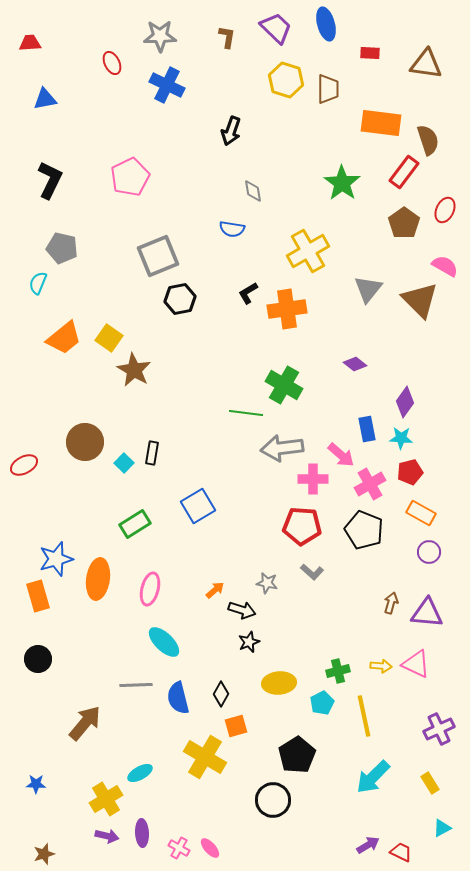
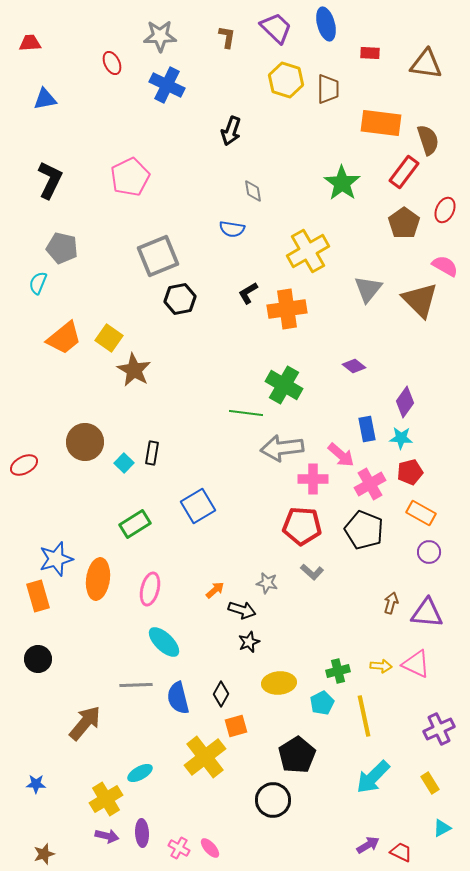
purple diamond at (355, 364): moved 1 px left, 2 px down
yellow cross at (205, 757): rotated 21 degrees clockwise
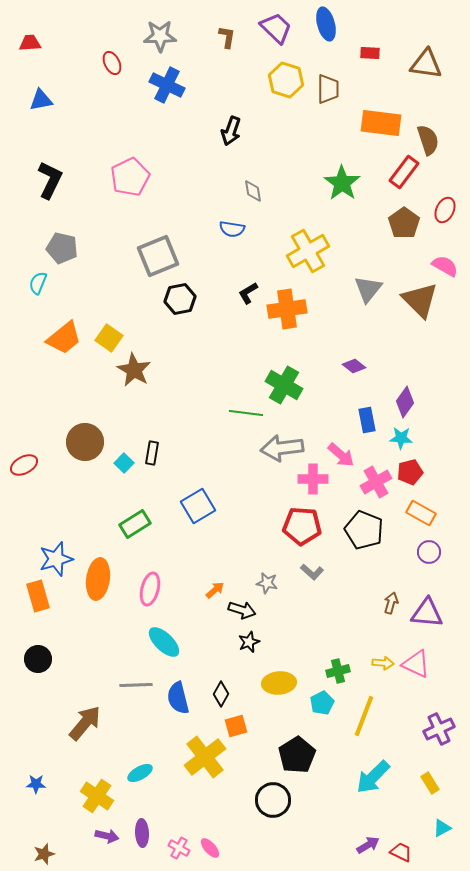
blue triangle at (45, 99): moved 4 px left, 1 px down
blue rectangle at (367, 429): moved 9 px up
pink cross at (370, 484): moved 6 px right, 2 px up
yellow arrow at (381, 666): moved 2 px right, 3 px up
yellow line at (364, 716): rotated 33 degrees clockwise
yellow cross at (106, 799): moved 9 px left, 3 px up; rotated 24 degrees counterclockwise
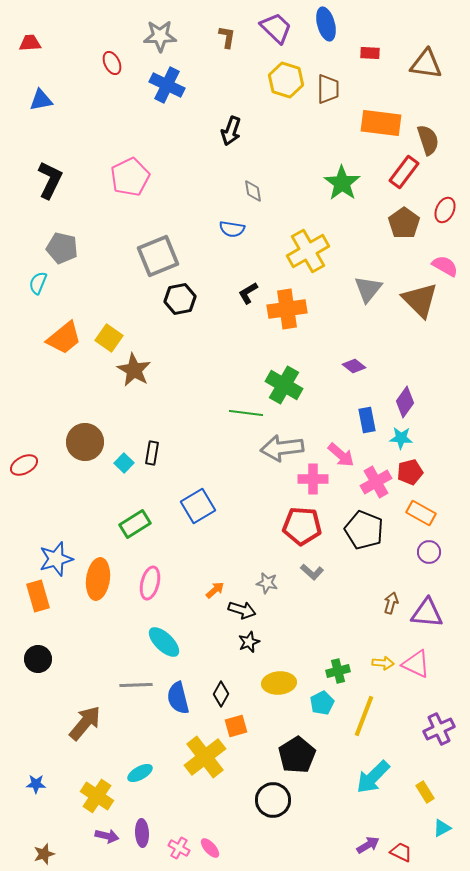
pink ellipse at (150, 589): moved 6 px up
yellow rectangle at (430, 783): moved 5 px left, 9 px down
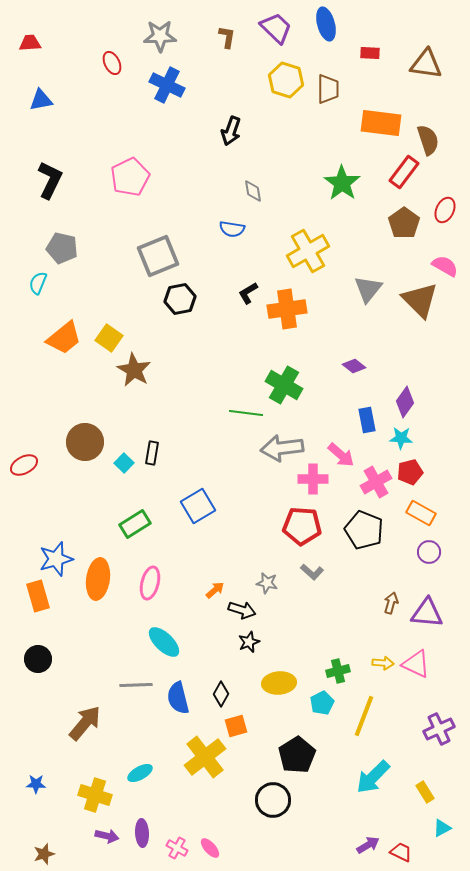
yellow cross at (97, 796): moved 2 px left, 1 px up; rotated 16 degrees counterclockwise
pink cross at (179, 848): moved 2 px left
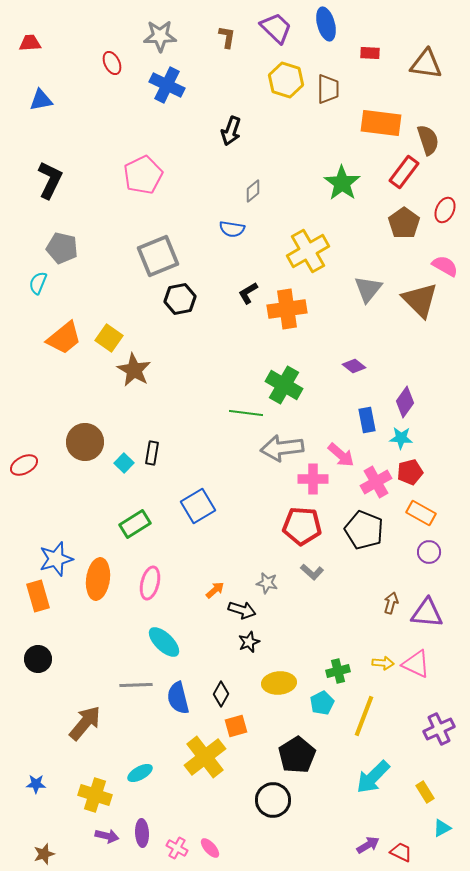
pink pentagon at (130, 177): moved 13 px right, 2 px up
gray diamond at (253, 191): rotated 60 degrees clockwise
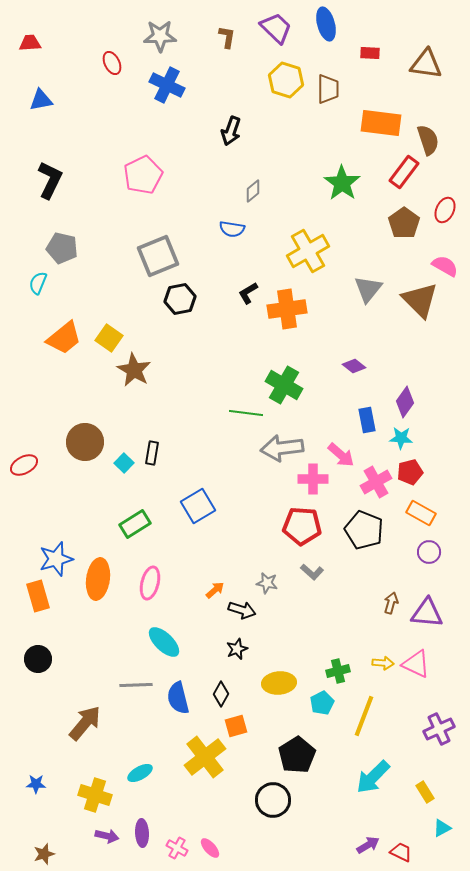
black star at (249, 642): moved 12 px left, 7 px down
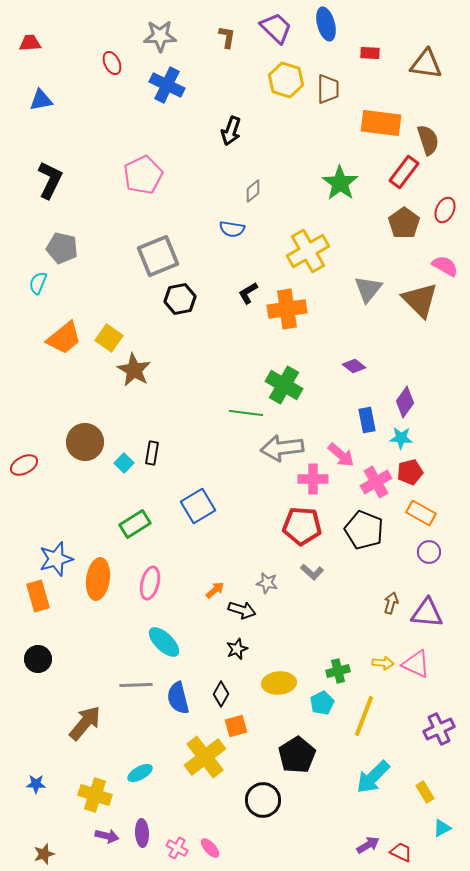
green star at (342, 183): moved 2 px left
black circle at (273, 800): moved 10 px left
